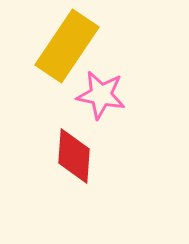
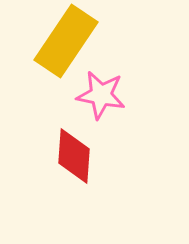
yellow rectangle: moved 1 px left, 5 px up
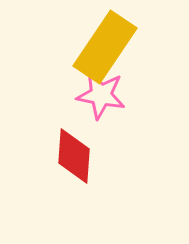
yellow rectangle: moved 39 px right, 6 px down
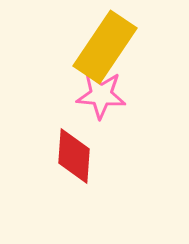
pink star: rotated 6 degrees counterclockwise
